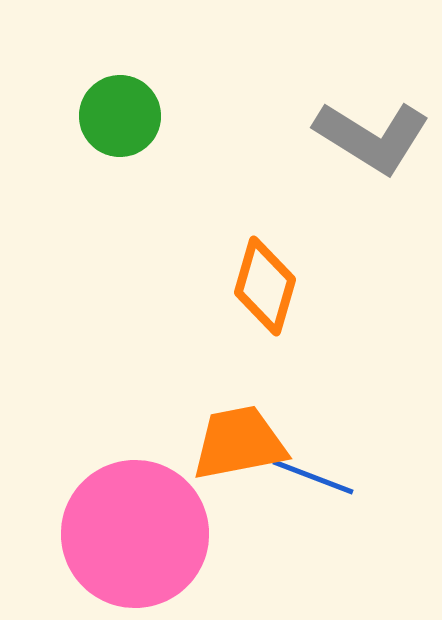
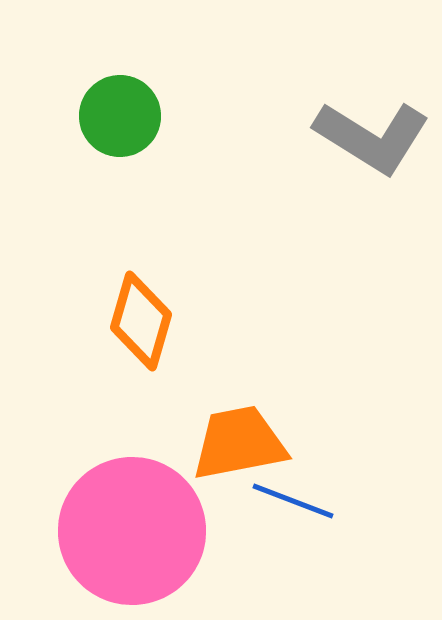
orange diamond: moved 124 px left, 35 px down
blue line: moved 20 px left, 24 px down
pink circle: moved 3 px left, 3 px up
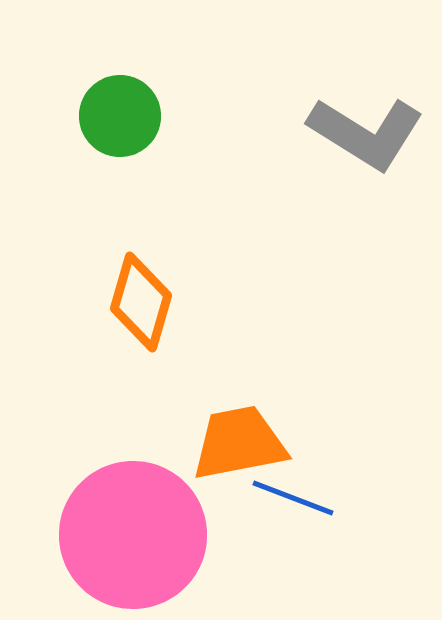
gray L-shape: moved 6 px left, 4 px up
orange diamond: moved 19 px up
blue line: moved 3 px up
pink circle: moved 1 px right, 4 px down
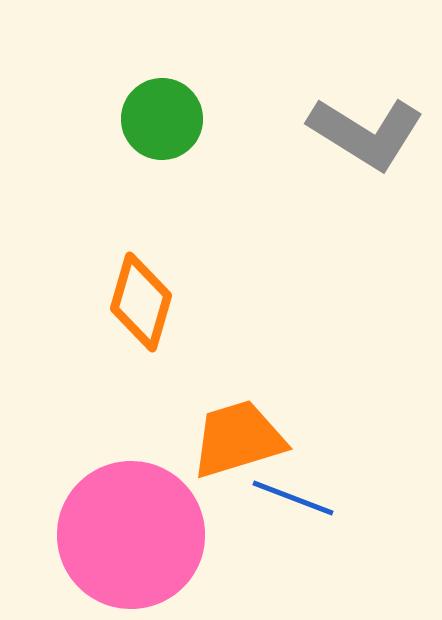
green circle: moved 42 px right, 3 px down
orange trapezoid: moved 1 px left, 4 px up; rotated 6 degrees counterclockwise
pink circle: moved 2 px left
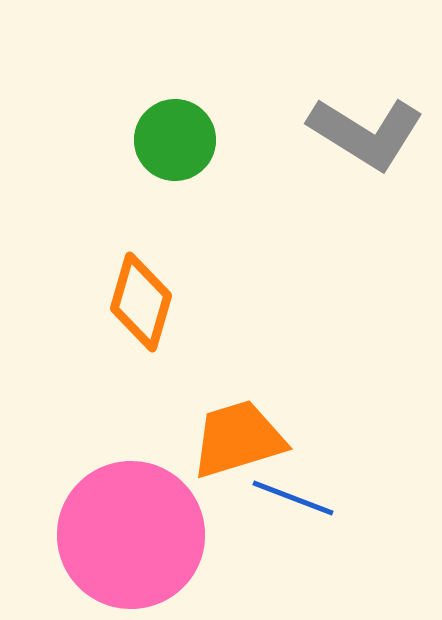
green circle: moved 13 px right, 21 px down
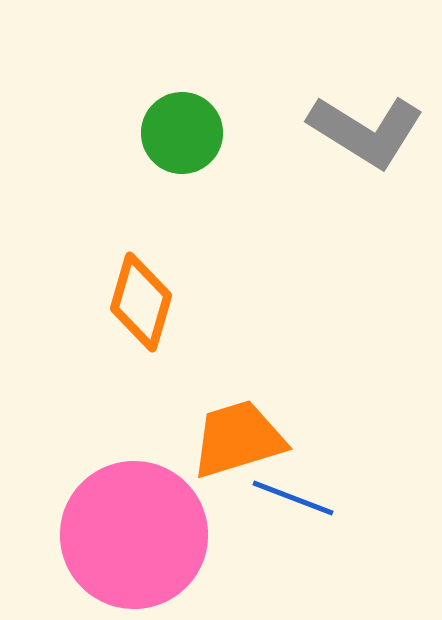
gray L-shape: moved 2 px up
green circle: moved 7 px right, 7 px up
pink circle: moved 3 px right
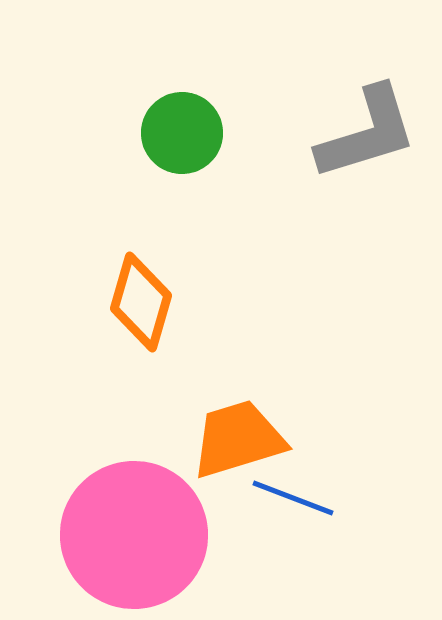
gray L-shape: moved 1 px right, 2 px down; rotated 49 degrees counterclockwise
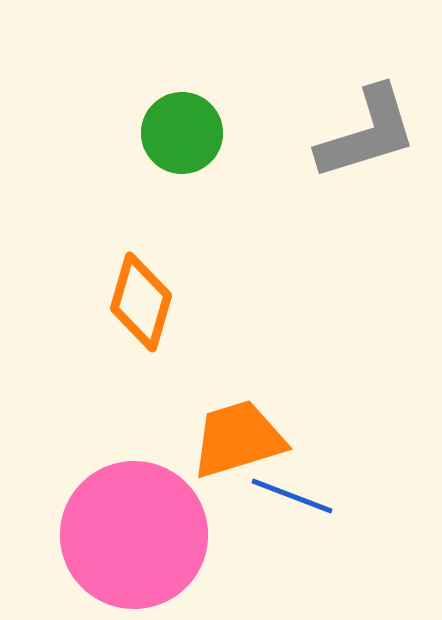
blue line: moved 1 px left, 2 px up
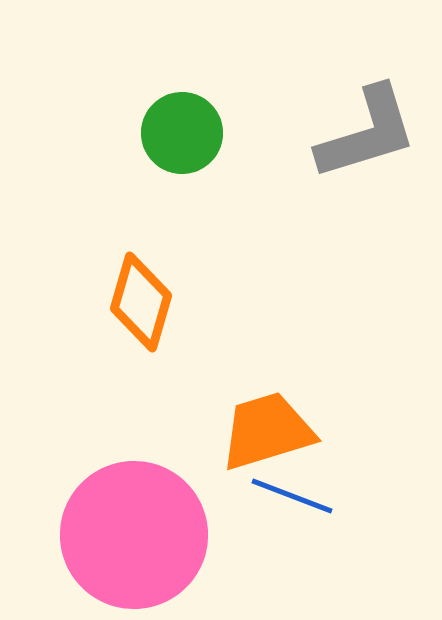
orange trapezoid: moved 29 px right, 8 px up
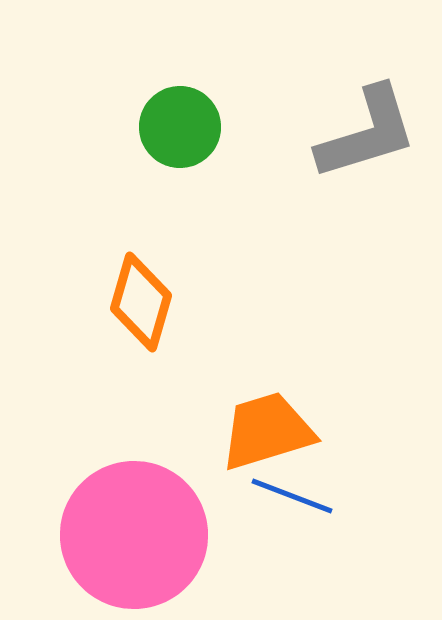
green circle: moved 2 px left, 6 px up
